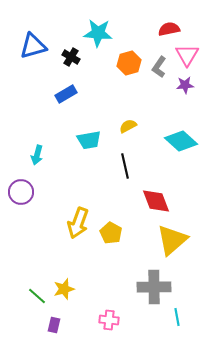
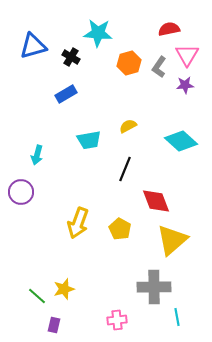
black line: moved 3 px down; rotated 35 degrees clockwise
yellow pentagon: moved 9 px right, 4 px up
pink cross: moved 8 px right; rotated 12 degrees counterclockwise
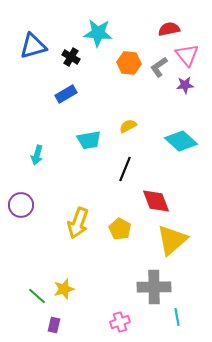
pink triangle: rotated 10 degrees counterclockwise
orange hexagon: rotated 20 degrees clockwise
gray L-shape: rotated 20 degrees clockwise
purple circle: moved 13 px down
pink cross: moved 3 px right, 2 px down; rotated 12 degrees counterclockwise
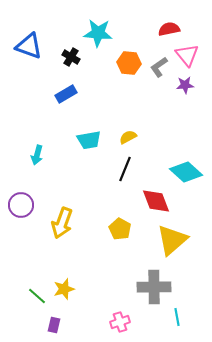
blue triangle: moved 4 px left; rotated 36 degrees clockwise
yellow semicircle: moved 11 px down
cyan diamond: moved 5 px right, 31 px down
yellow arrow: moved 16 px left
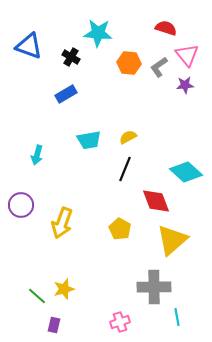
red semicircle: moved 3 px left, 1 px up; rotated 30 degrees clockwise
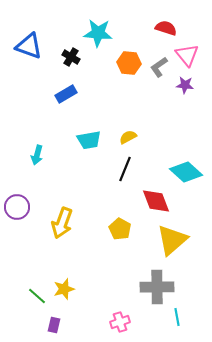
purple star: rotated 12 degrees clockwise
purple circle: moved 4 px left, 2 px down
gray cross: moved 3 px right
